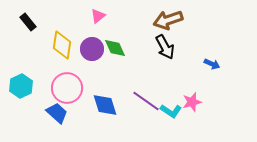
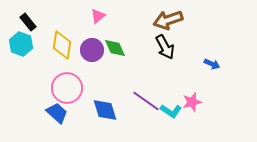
purple circle: moved 1 px down
cyan hexagon: moved 42 px up; rotated 15 degrees counterclockwise
blue diamond: moved 5 px down
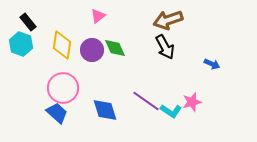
pink circle: moved 4 px left
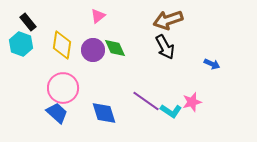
purple circle: moved 1 px right
blue diamond: moved 1 px left, 3 px down
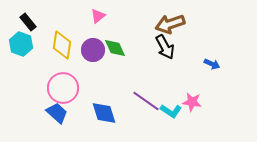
brown arrow: moved 2 px right, 4 px down
pink star: rotated 24 degrees clockwise
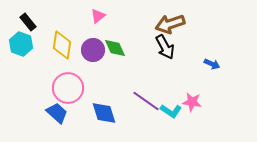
pink circle: moved 5 px right
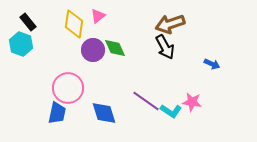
yellow diamond: moved 12 px right, 21 px up
blue trapezoid: rotated 60 degrees clockwise
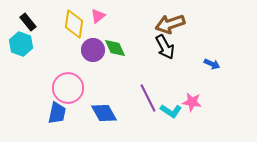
purple line: moved 2 px right, 3 px up; rotated 28 degrees clockwise
blue diamond: rotated 12 degrees counterclockwise
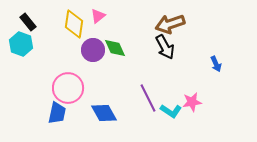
blue arrow: moved 4 px right; rotated 42 degrees clockwise
pink star: rotated 18 degrees counterclockwise
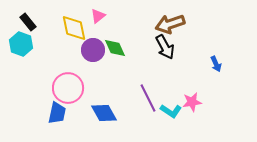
yellow diamond: moved 4 px down; rotated 20 degrees counterclockwise
